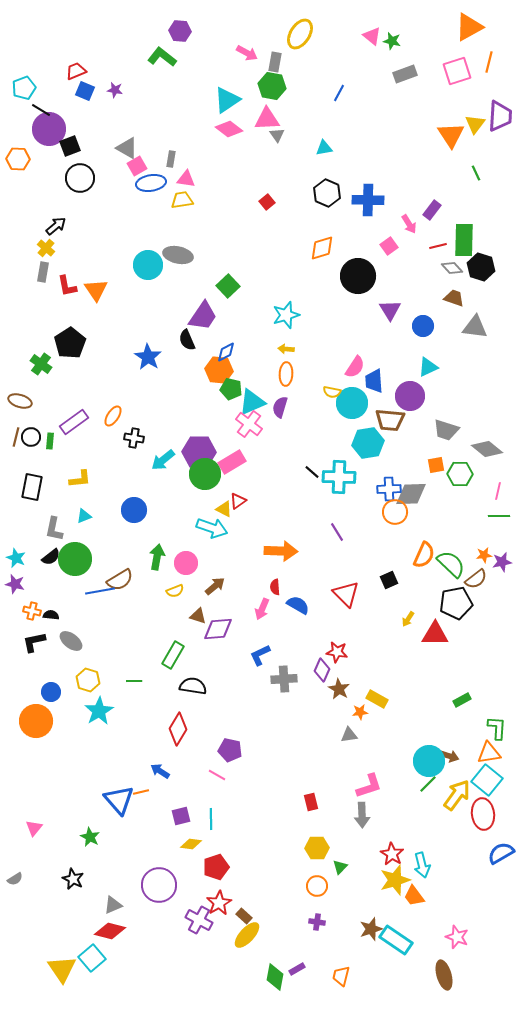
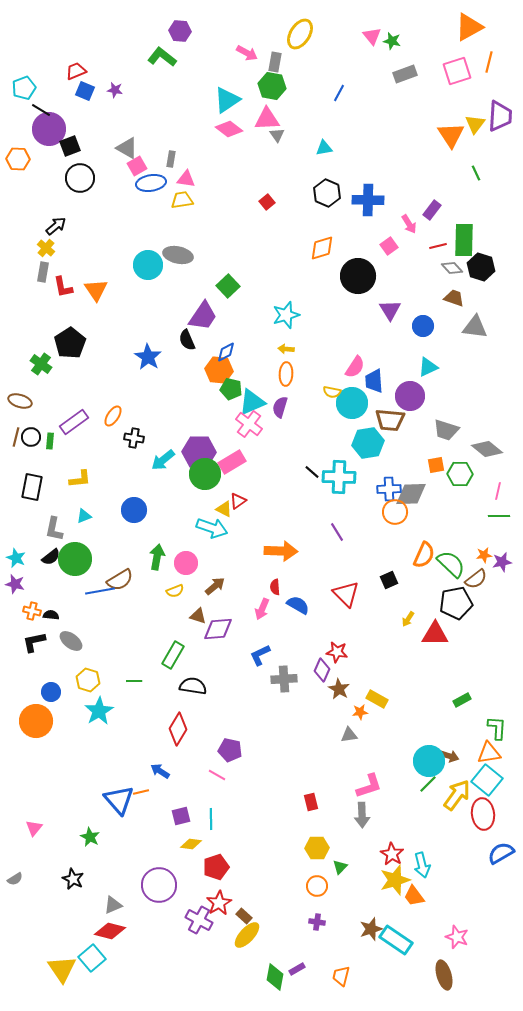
pink triangle at (372, 36): rotated 12 degrees clockwise
red L-shape at (67, 286): moved 4 px left, 1 px down
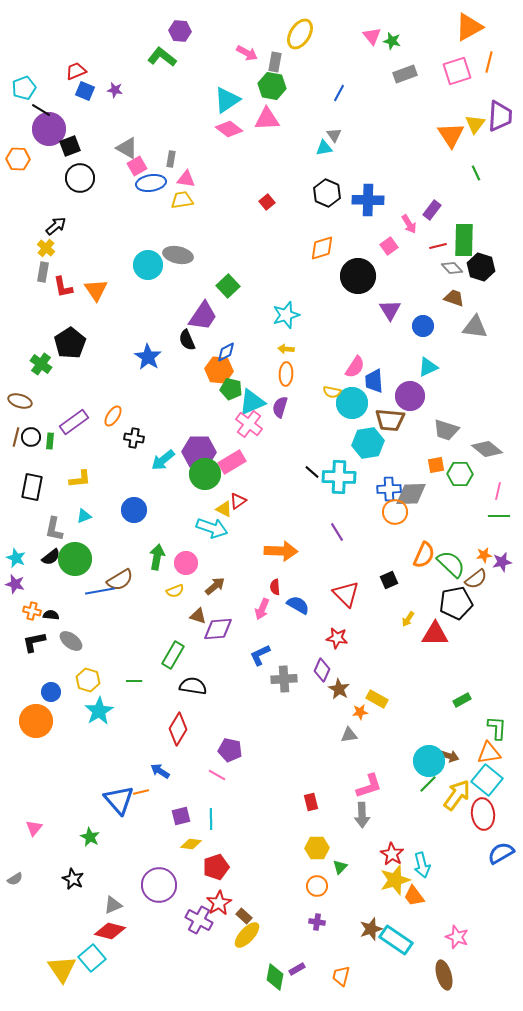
gray triangle at (277, 135): moved 57 px right
red star at (337, 652): moved 14 px up
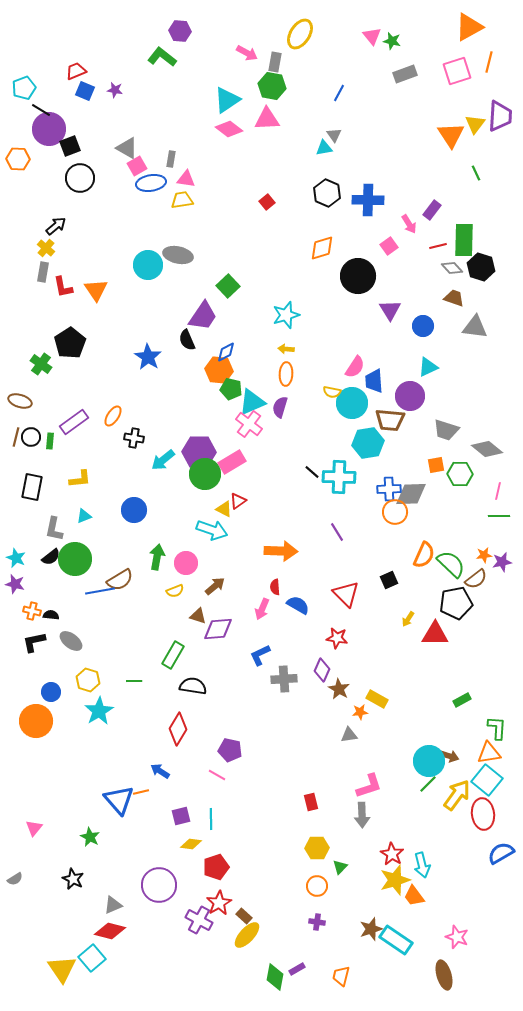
cyan arrow at (212, 528): moved 2 px down
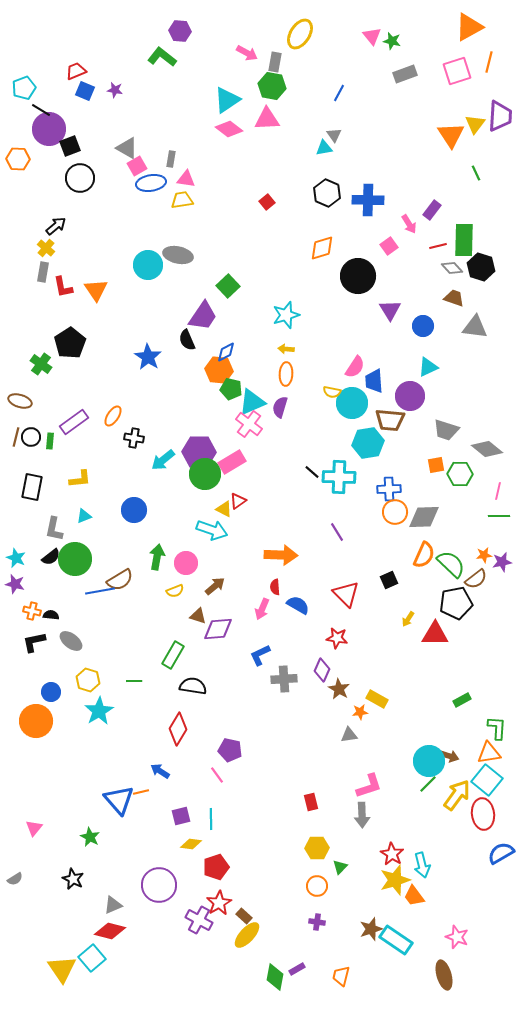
gray diamond at (411, 494): moved 13 px right, 23 px down
orange arrow at (281, 551): moved 4 px down
pink line at (217, 775): rotated 24 degrees clockwise
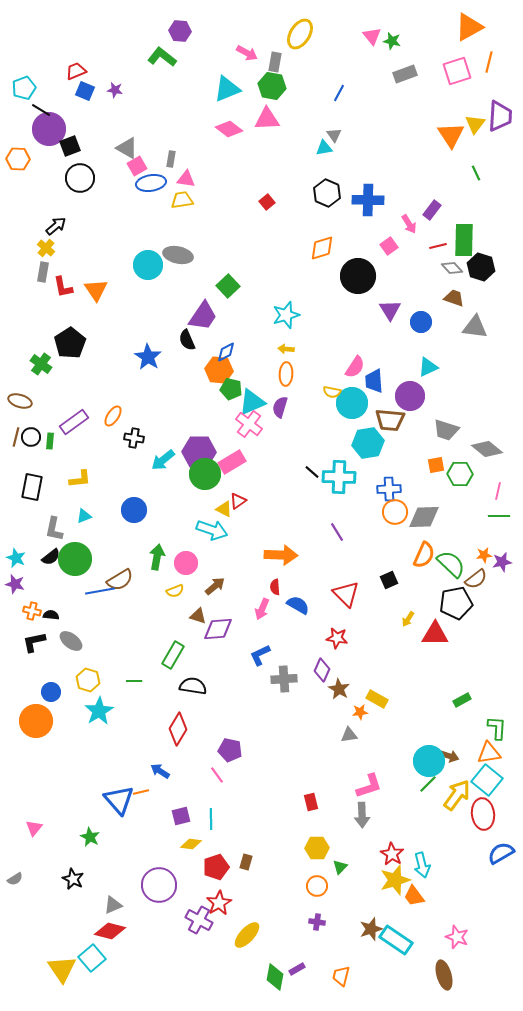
cyan triangle at (227, 100): moved 11 px up; rotated 12 degrees clockwise
blue circle at (423, 326): moved 2 px left, 4 px up
brown rectangle at (244, 916): moved 2 px right, 54 px up; rotated 63 degrees clockwise
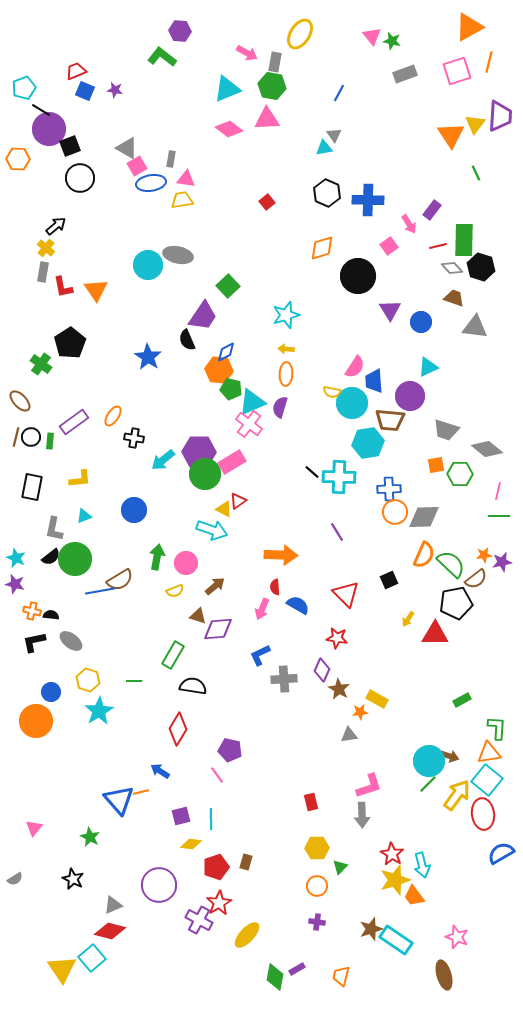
brown ellipse at (20, 401): rotated 30 degrees clockwise
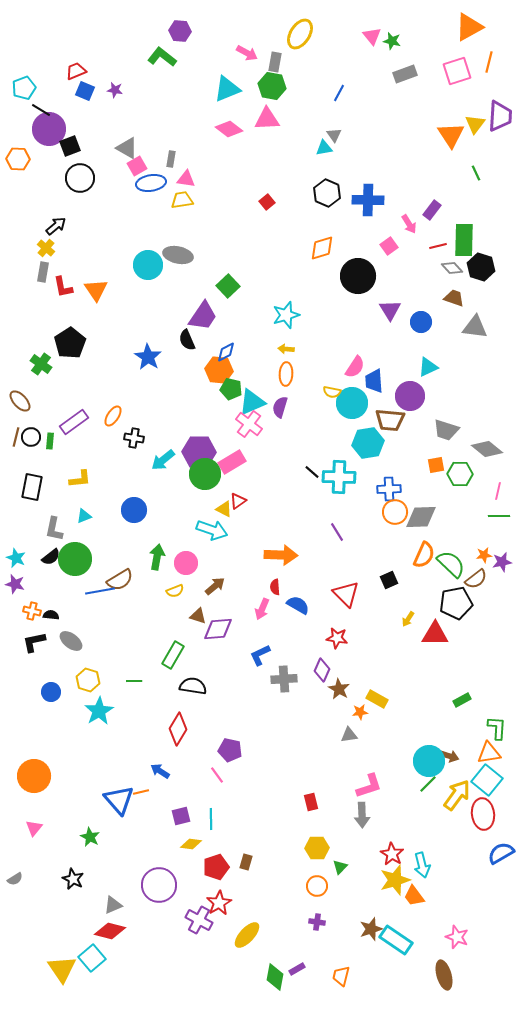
gray diamond at (424, 517): moved 3 px left
orange circle at (36, 721): moved 2 px left, 55 px down
